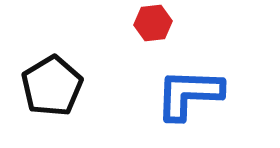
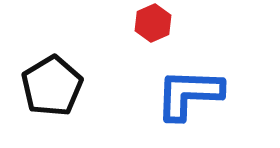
red hexagon: rotated 18 degrees counterclockwise
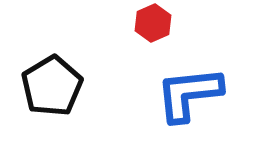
blue L-shape: rotated 8 degrees counterclockwise
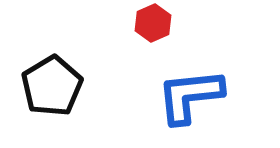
blue L-shape: moved 1 px right, 2 px down
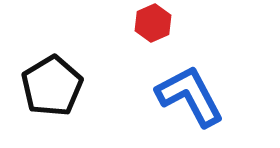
blue L-shape: rotated 68 degrees clockwise
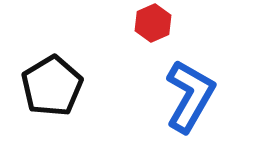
blue L-shape: rotated 58 degrees clockwise
